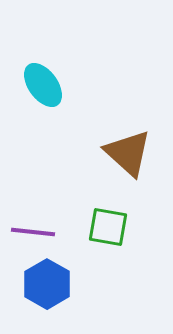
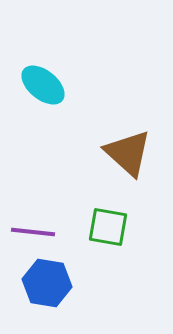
cyan ellipse: rotated 15 degrees counterclockwise
blue hexagon: moved 1 px up; rotated 21 degrees counterclockwise
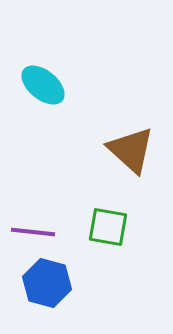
brown triangle: moved 3 px right, 3 px up
blue hexagon: rotated 6 degrees clockwise
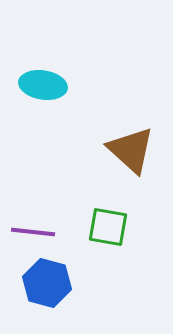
cyan ellipse: rotated 30 degrees counterclockwise
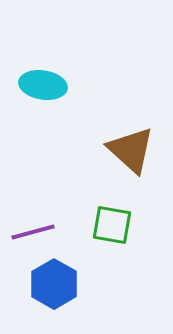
green square: moved 4 px right, 2 px up
purple line: rotated 21 degrees counterclockwise
blue hexagon: moved 7 px right, 1 px down; rotated 15 degrees clockwise
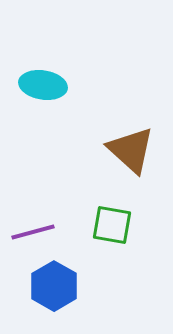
blue hexagon: moved 2 px down
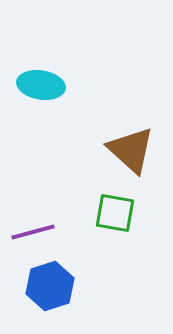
cyan ellipse: moved 2 px left
green square: moved 3 px right, 12 px up
blue hexagon: moved 4 px left; rotated 12 degrees clockwise
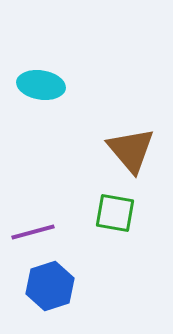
brown triangle: rotated 8 degrees clockwise
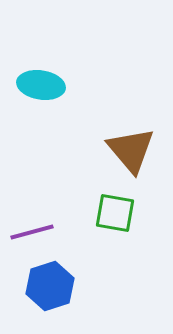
purple line: moved 1 px left
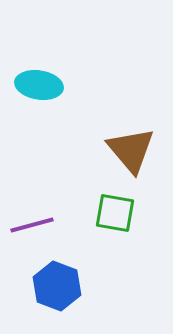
cyan ellipse: moved 2 px left
purple line: moved 7 px up
blue hexagon: moved 7 px right; rotated 21 degrees counterclockwise
